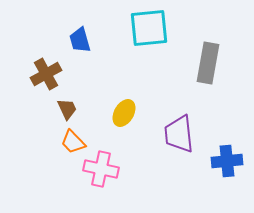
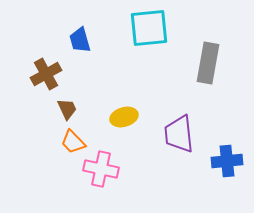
yellow ellipse: moved 4 px down; rotated 44 degrees clockwise
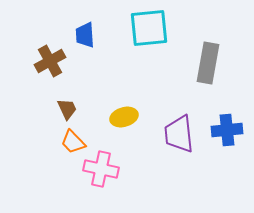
blue trapezoid: moved 5 px right, 5 px up; rotated 12 degrees clockwise
brown cross: moved 4 px right, 13 px up
blue cross: moved 31 px up
